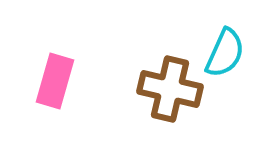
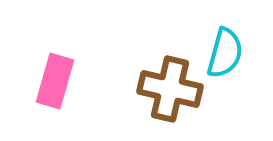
cyan semicircle: rotated 9 degrees counterclockwise
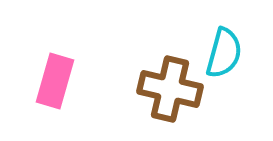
cyan semicircle: moved 1 px left
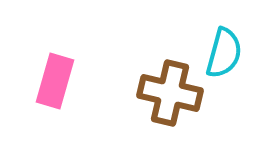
brown cross: moved 4 px down
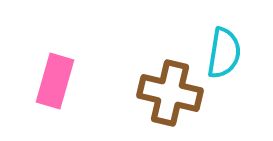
cyan semicircle: rotated 6 degrees counterclockwise
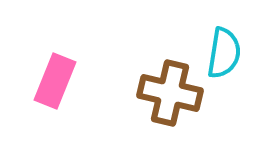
pink rectangle: rotated 6 degrees clockwise
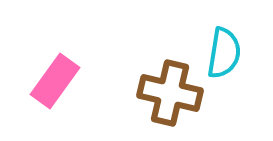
pink rectangle: rotated 14 degrees clockwise
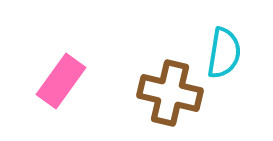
pink rectangle: moved 6 px right
